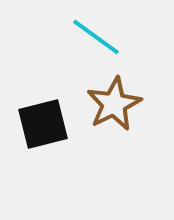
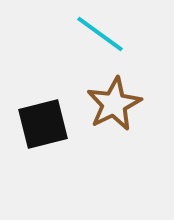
cyan line: moved 4 px right, 3 px up
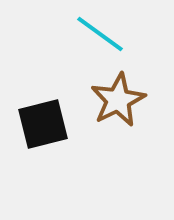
brown star: moved 4 px right, 4 px up
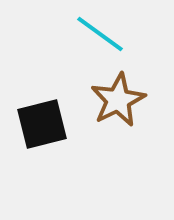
black square: moved 1 px left
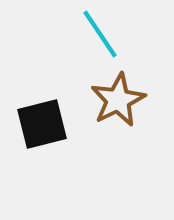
cyan line: rotated 20 degrees clockwise
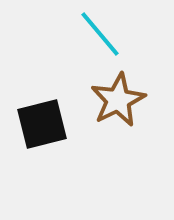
cyan line: rotated 6 degrees counterclockwise
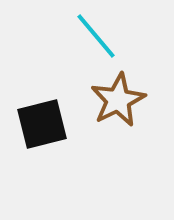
cyan line: moved 4 px left, 2 px down
